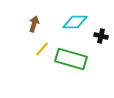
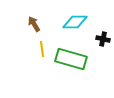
brown arrow: rotated 49 degrees counterclockwise
black cross: moved 2 px right, 3 px down
yellow line: rotated 49 degrees counterclockwise
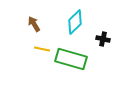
cyan diamond: rotated 45 degrees counterclockwise
yellow line: rotated 70 degrees counterclockwise
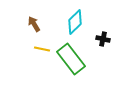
green rectangle: rotated 36 degrees clockwise
